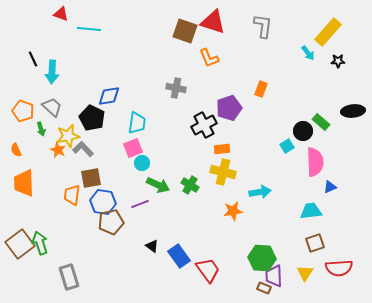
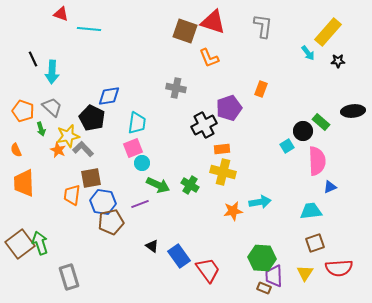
pink semicircle at (315, 162): moved 2 px right, 1 px up
cyan arrow at (260, 192): moved 10 px down
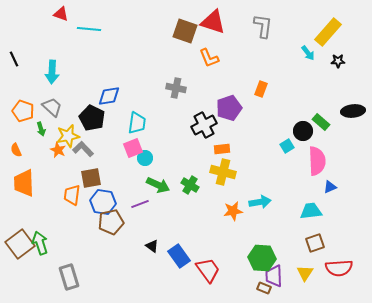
black line at (33, 59): moved 19 px left
cyan circle at (142, 163): moved 3 px right, 5 px up
